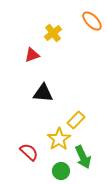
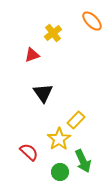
black triangle: rotated 50 degrees clockwise
green arrow: moved 4 px down
green circle: moved 1 px left, 1 px down
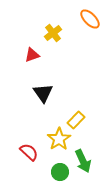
orange ellipse: moved 2 px left, 2 px up
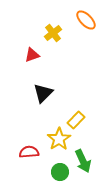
orange ellipse: moved 4 px left, 1 px down
black triangle: rotated 20 degrees clockwise
red semicircle: rotated 48 degrees counterclockwise
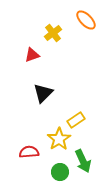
yellow rectangle: rotated 12 degrees clockwise
